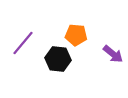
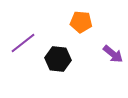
orange pentagon: moved 5 px right, 13 px up
purple line: rotated 12 degrees clockwise
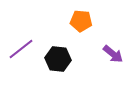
orange pentagon: moved 1 px up
purple line: moved 2 px left, 6 px down
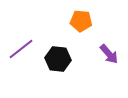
purple arrow: moved 4 px left; rotated 10 degrees clockwise
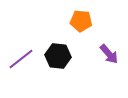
purple line: moved 10 px down
black hexagon: moved 3 px up
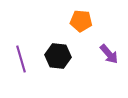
purple line: rotated 68 degrees counterclockwise
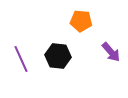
purple arrow: moved 2 px right, 2 px up
purple line: rotated 8 degrees counterclockwise
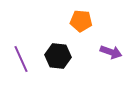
purple arrow: rotated 30 degrees counterclockwise
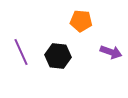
purple line: moved 7 px up
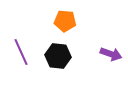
orange pentagon: moved 16 px left
purple arrow: moved 2 px down
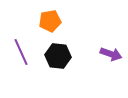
orange pentagon: moved 15 px left; rotated 15 degrees counterclockwise
